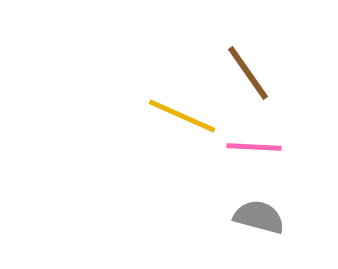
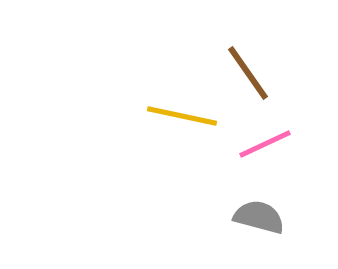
yellow line: rotated 12 degrees counterclockwise
pink line: moved 11 px right, 3 px up; rotated 28 degrees counterclockwise
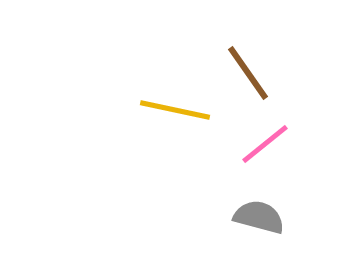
yellow line: moved 7 px left, 6 px up
pink line: rotated 14 degrees counterclockwise
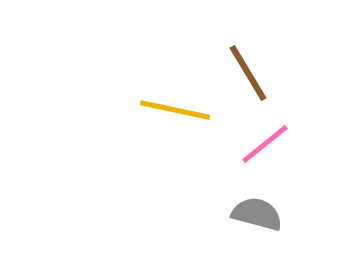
brown line: rotated 4 degrees clockwise
gray semicircle: moved 2 px left, 3 px up
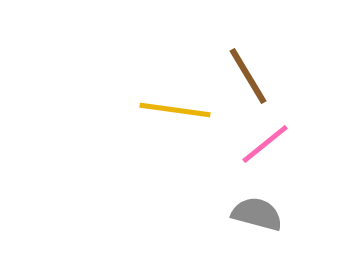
brown line: moved 3 px down
yellow line: rotated 4 degrees counterclockwise
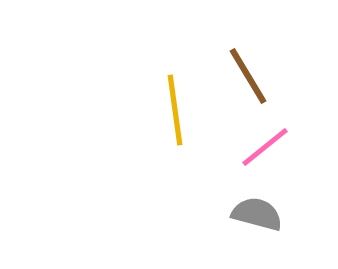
yellow line: rotated 74 degrees clockwise
pink line: moved 3 px down
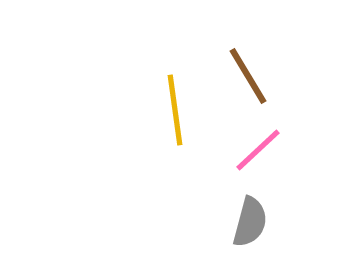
pink line: moved 7 px left, 3 px down; rotated 4 degrees counterclockwise
gray semicircle: moved 7 px left, 8 px down; rotated 90 degrees clockwise
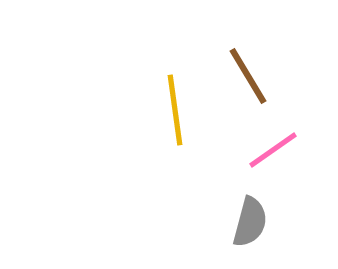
pink line: moved 15 px right; rotated 8 degrees clockwise
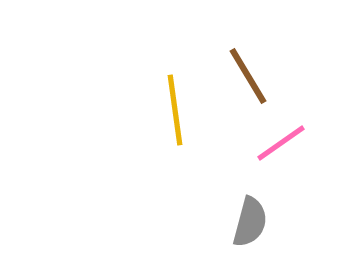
pink line: moved 8 px right, 7 px up
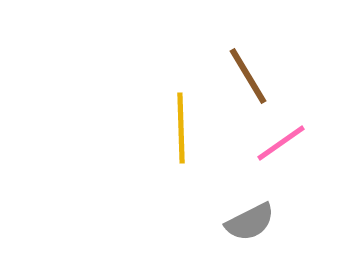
yellow line: moved 6 px right, 18 px down; rotated 6 degrees clockwise
gray semicircle: rotated 48 degrees clockwise
